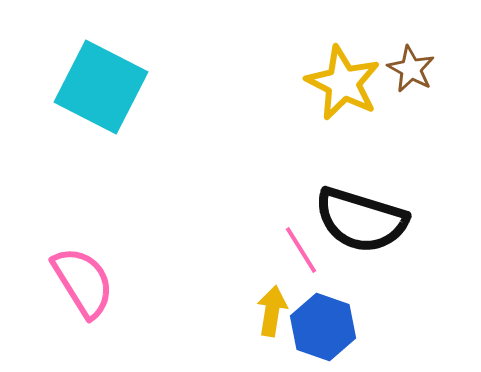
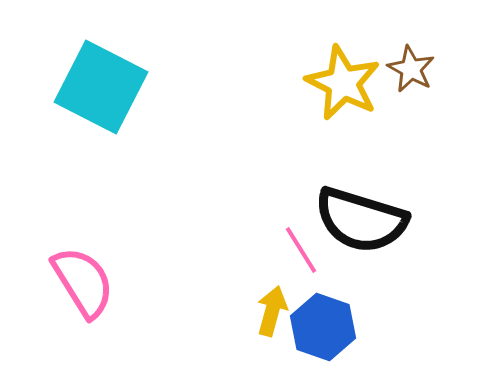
yellow arrow: rotated 6 degrees clockwise
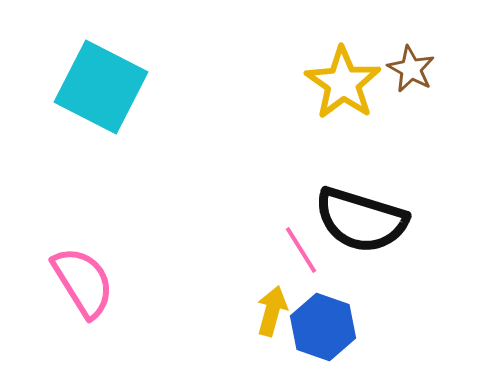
yellow star: rotated 8 degrees clockwise
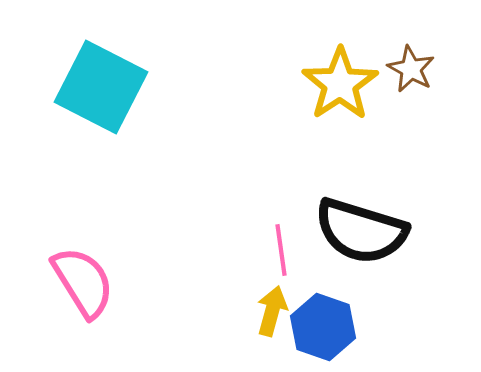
yellow star: moved 3 px left, 1 px down; rotated 4 degrees clockwise
black semicircle: moved 11 px down
pink line: moved 20 px left; rotated 24 degrees clockwise
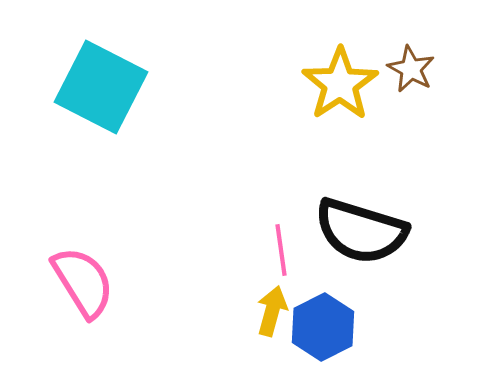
blue hexagon: rotated 14 degrees clockwise
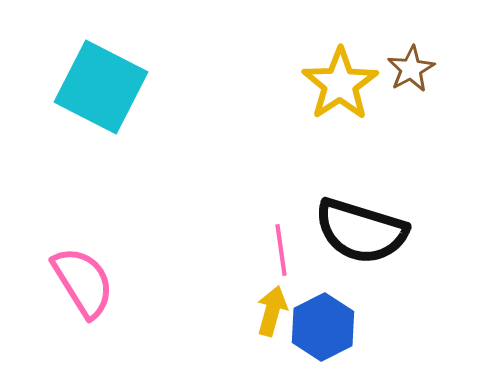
brown star: rotated 15 degrees clockwise
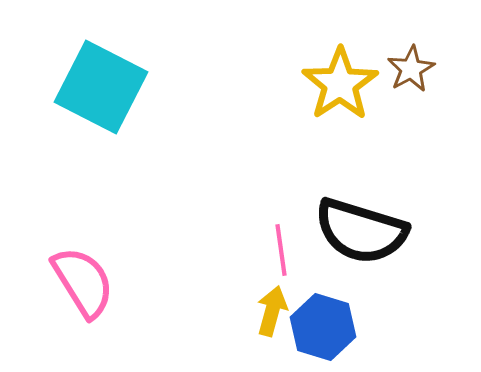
blue hexagon: rotated 16 degrees counterclockwise
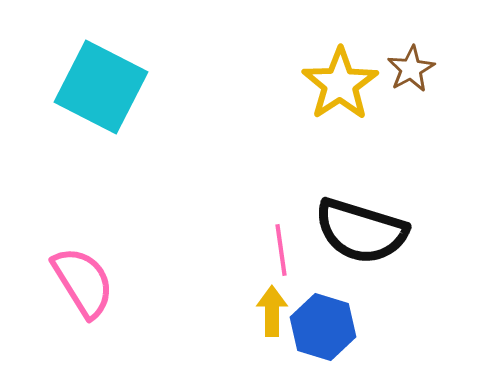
yellow arrow: rotated 15 degrees counterclockwise
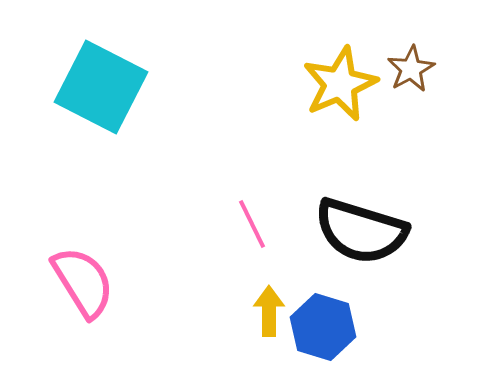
yellow star: rotated 10 degrees clockwise
pink line: moved 29 px left, 26 px up; rotated 18 degrees counterclockwise
yellow arrow: moved 3 px left
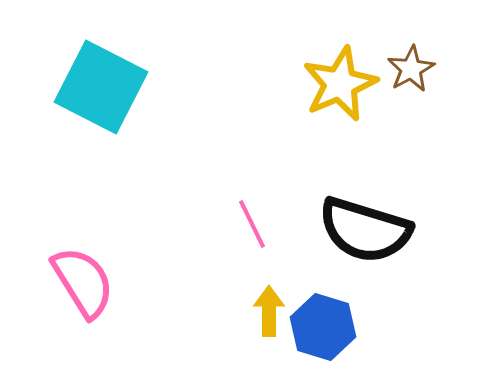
black semicircle: moved 4 px right, 1 px up
